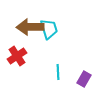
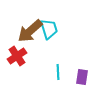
brown arrow: moved 4 px down; rotated 40 degrees counterclockwise
purple rectangle: moved 2 px left, 2 px up; rotated 21 degrees counterclockwise
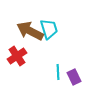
brown arrow: rotated 68 degrees clockwise
purple rectangle: moved 8 px left; rotated 35 degrees counterclockwise
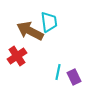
cyan trapezoid: moved 7 px up; rotated 10 degrees clockwise
cyan line: rotated 14 degrees clockwise
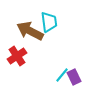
cyan line: moved 4 px right, 3 px down; rotated 28 degrees clockwise
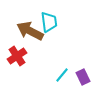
purple rectangle: moved 9 px right
